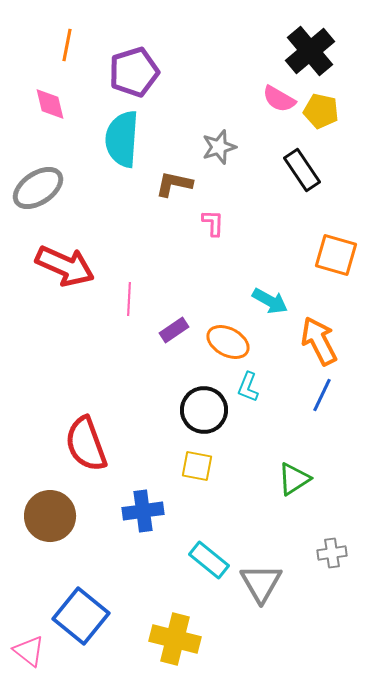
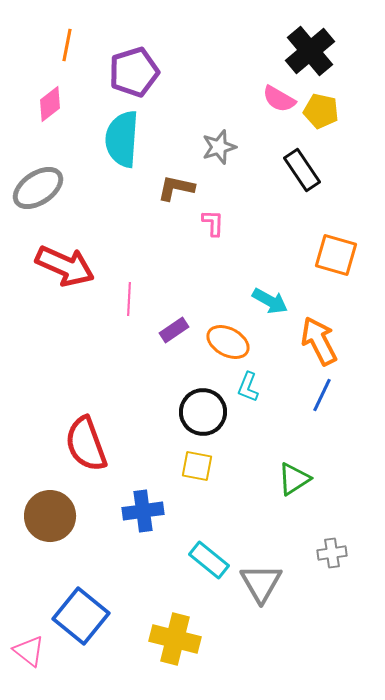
pink diamond: rotated 66 degrees clockwise
brown L-shape: moved 2 px right, 4 px down
black circle: moved 1 px left, 2 px down
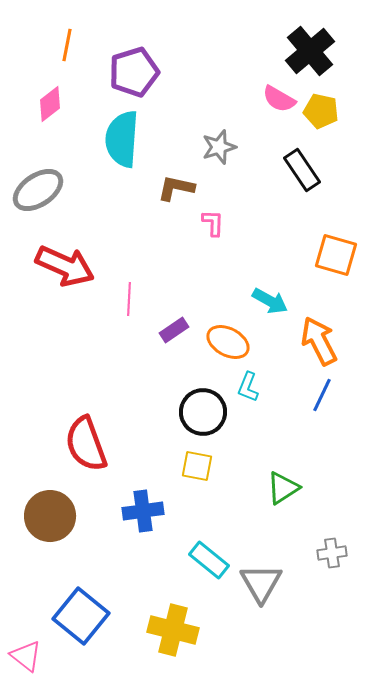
gray ellipse: moved 2 px down
green triangle: moved 11 px left, 9 px down
yellow cross: moved 2 px left, 9 px up
pink triangle: moved 3 px left, 5 px down
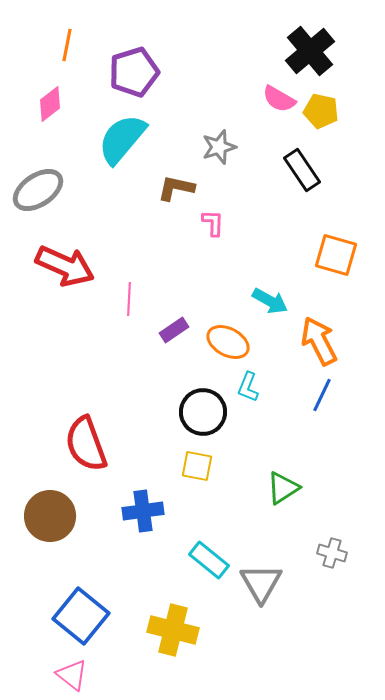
cyan semicircle: rotated 36 degrees clockwise
gray cross: rotated 24 degrees clockwise
pink triangle: moved 46 px right, 19 px down
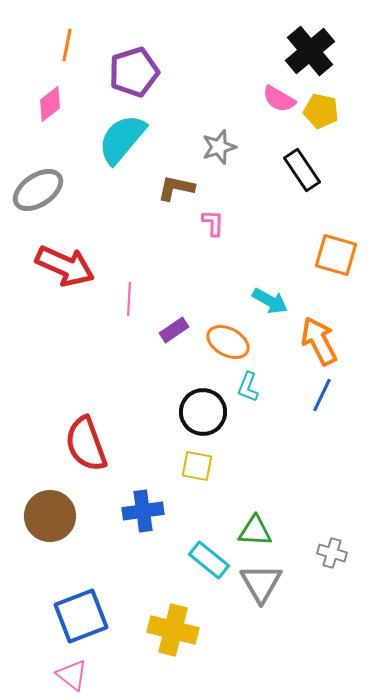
green triangle: moved 28 px left, 43 px down; rotated 36 degrees clockwise
blue square: rotated 30 degrees clockwise
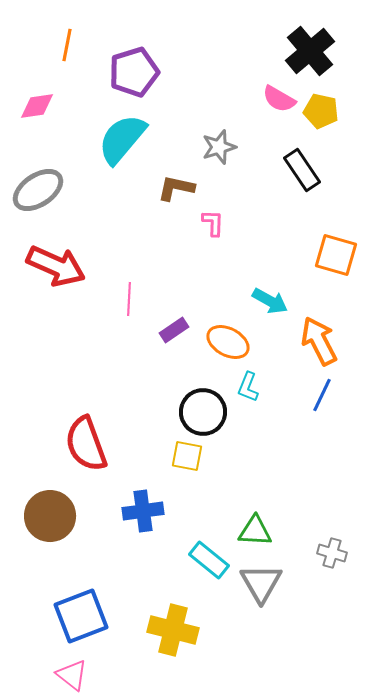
pink diamond: moved 13 px left, 2 px down; rotated 30 degrees clockwise
red arrow: moved 9 px left
yellow square: moved 10 px left, 10 px up
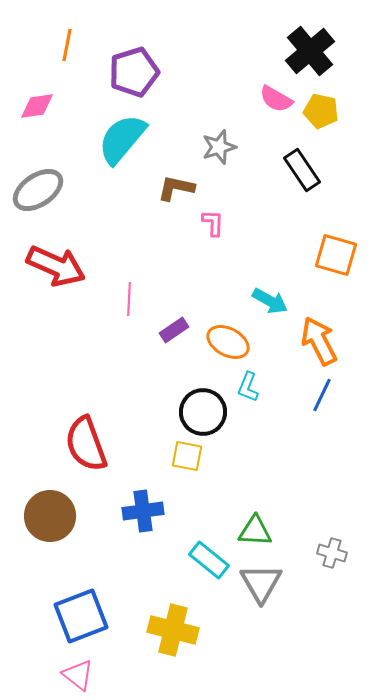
pink semicircle: moved 3 px left
pink triangle: moved 6 px right
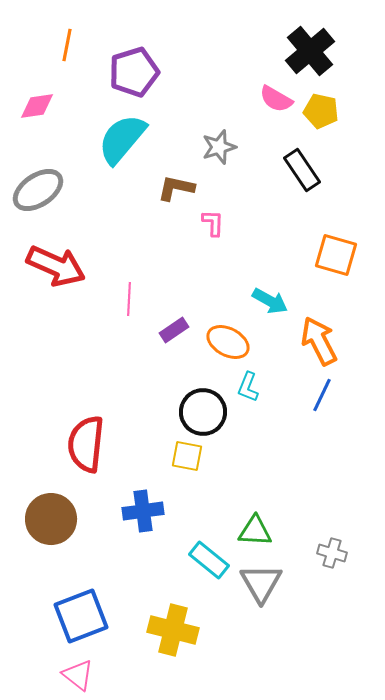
red semicircle: rotated 26 degrees clockwise
brown circle: moved 1 px right, 3 px down
